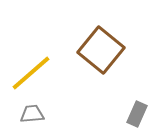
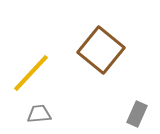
yellow line: rotated 6 degrees counterclockwise
gray trapezoid: moved 7 px right
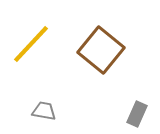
yellow line: moved 29 px up
gray trapezoid: moved 5 px right, 3 px up; rotated 15 degrees clockwise
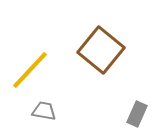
yellow line: moved 1 px left, 26 px down
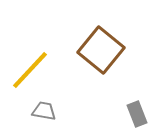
gray rectangle: rotated 45 degrees counterclockwise
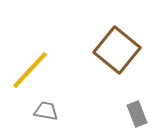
brown square: moved 16 px right
gray trapezoid: moved 2 px right
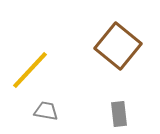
brown square: moved 1 px right, 4 px up
gray rectangle: moved 18 px left; rotated 15 degrees clockwise
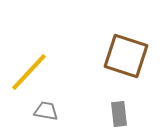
brown square: moved 8 px right, 10 px down; rotated 21 degrees counterclockwise
yellow line: moved 1 px left, 2 px down
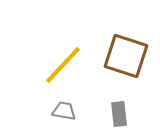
yellow line: moved 34 px right, 7 px up
gray trapezoid: moved 18 px right
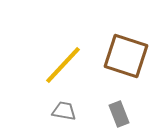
gray rectangle: rotated 15 degrees counterclockwise
